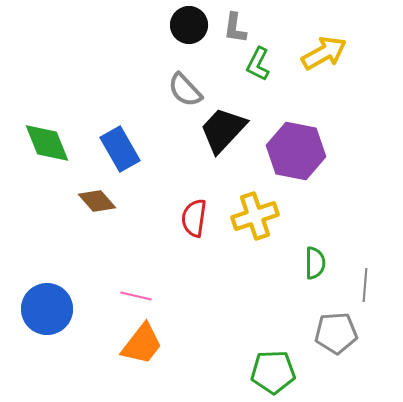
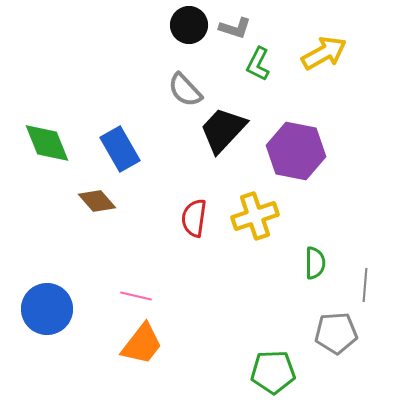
gray L-shape: rotated 80 degrees counterclockwise
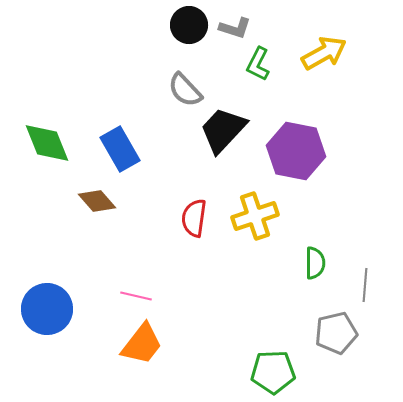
gray pentagon: rotated 9 degrees counterclockwise
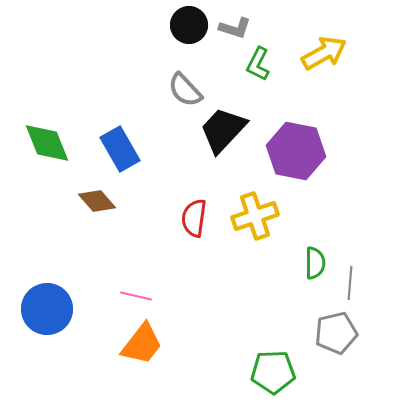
gray line: moved 15 px left, 2 px up
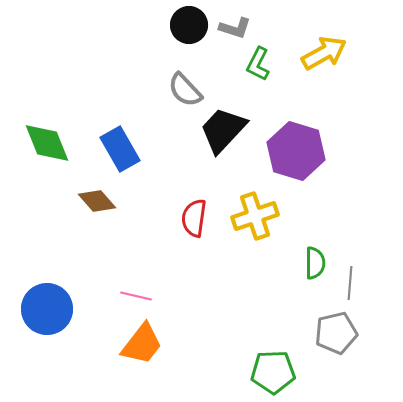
purple hexagon: rotated 6 degrees clockwise
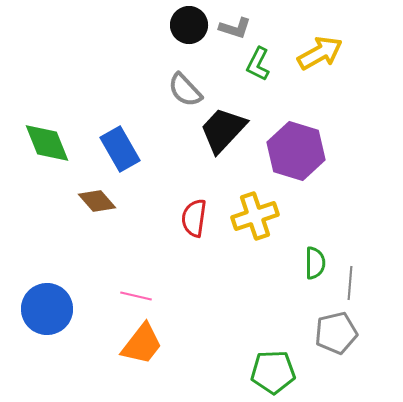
yellow arrow: moved 4 px left
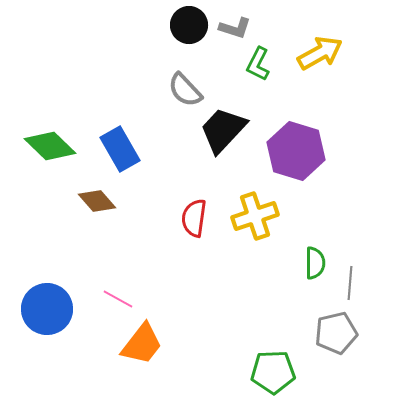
green diamond: moved 3 px right, 3 px down; rotated 24 degrees counterclockwise
pink line: moved 18 px left, 3 px down; rotated 16 degrees clockwise
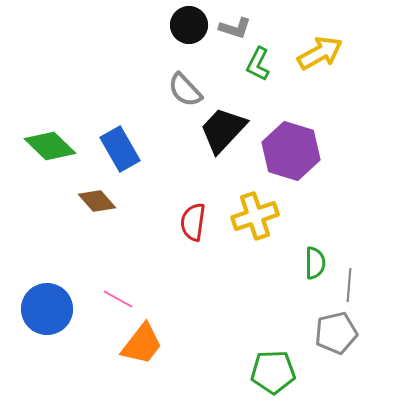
purple hexagon: moved 5 px left
red semicircle: moved 1 px left, 4 px down
gray line: moved 1 px left, 2 px down
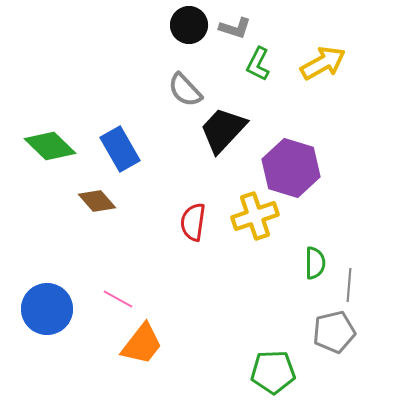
yellow arrow: moved 3 px right, 10 px down
purple hexagon: moved 17 px down
gray pentagon: moved 2 px left, 1 px up
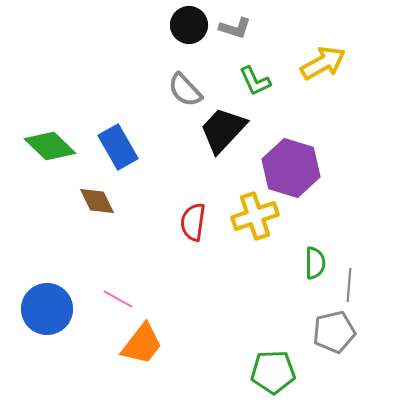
green L-shape: moved 3 px left, 17 px down; rotated 52 degrees counterclockwise
blue rectangle: moved 2 px left, 2 px up
brown diamond: rotated 15 degrees clockwise
